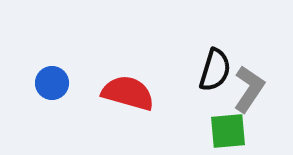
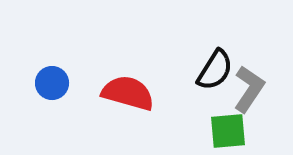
black semicircle: rotated 15 degrees clockwise
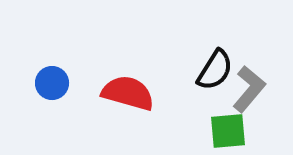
gray L-shape: rotated 6 degrees clockwise
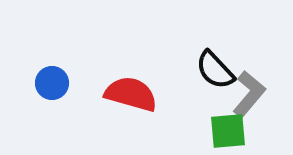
black semicircle: rotated 105 degrees clockwise
gray L-shape: moved 5 px down
red semicircle: moved 3 px right, 1 px down
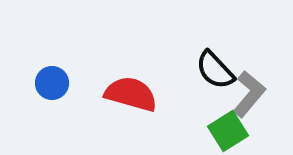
green square: rotated 27 degrees counterclockwise
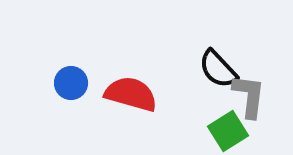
black semicircle: moved 3 px right, 1 px up
blue circle: moved 19 px right
gray L-shape: moved 2 px down; rotated 33 degrees counterclockwise
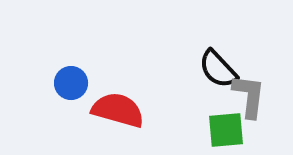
red semicircle: moved 13 px left, 16 px down
green square: moved 2 px left, 1 px up; rotated 27 degrees clockwise
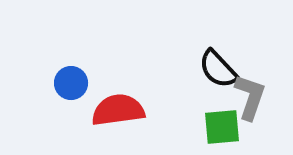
gray L-shape: moved 1 px right, 1 px down; rotated 12 degrees clockwise
red semicircle: rotated 24 degrees counterclockwise
green square: moved 4 px left, 3 px up
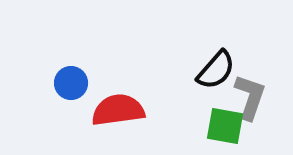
black semicircle: moved 2 px left, 1 px down; rotated 96 degrees counterclockwise
green square: moved 3 px right, 1 px up; rotated 15 degrees clockwise
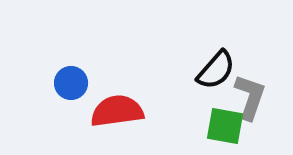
red semicircle: moved 1 px left, 1 px down
